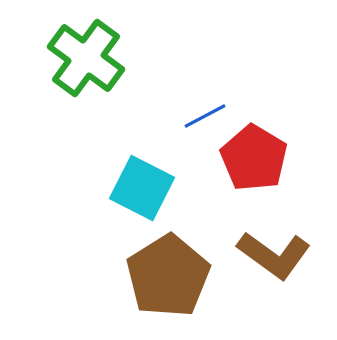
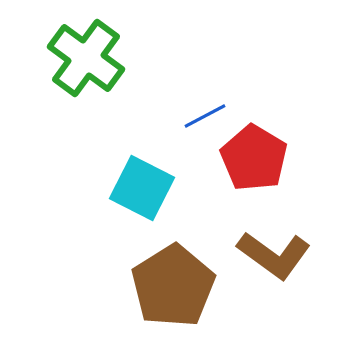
brown pentagon: moved 5 px right, 10 px down
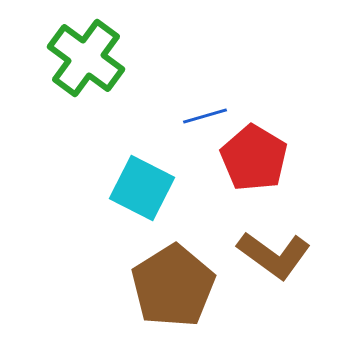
blue line: rotated 12 degrees clockwise
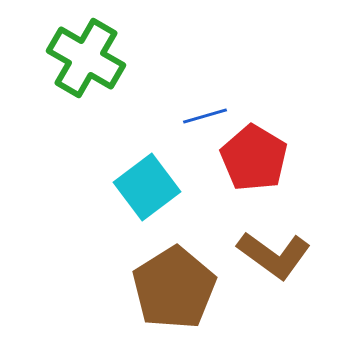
green cross: rotated 6 degrees counterclockwise
cyan square: moved 5 px right, 1 px up; rotated 26 degrees clockwise
brown pentagon: moved 1 px right, 2 px down
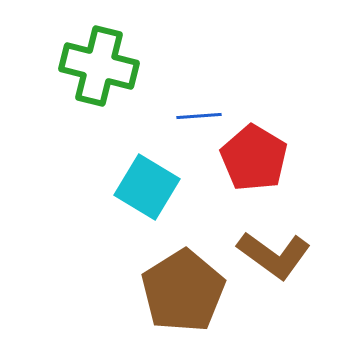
green cross: moved 13 px right, 8 px down; rotated 16 degrees counterclockwise
blue line: moved 6 px left; rotated 12 degrees clockwise
cyan square: rotated 22 degrees counterclockwise
brown pentagon: moved 9 px right, 3 px down
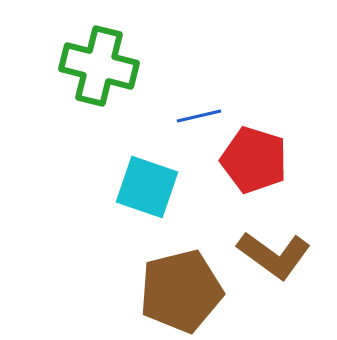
blue line: rotated 9 degrees counterclockwise
red pentagon: moved 2 px down; rotated 14 degrees counterclockwise
cyan square: rotated 12 degrees counterclockwise
brown pentagon: moved 2 px left; rotated 18 degrees clockwise
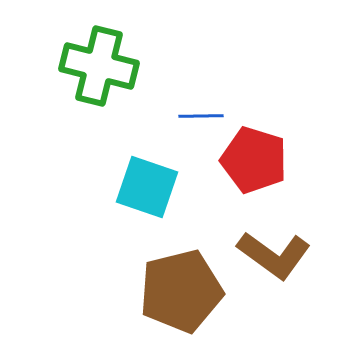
blue line: moved 2 px right; rotated 12 degrees clockwise
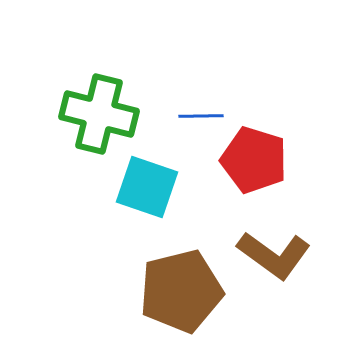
green cross: moved 48 px down
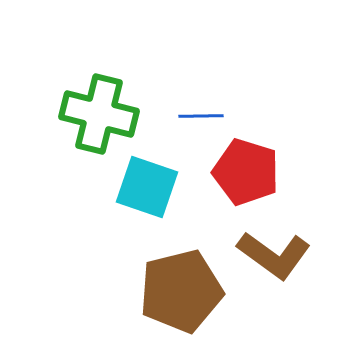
red pentagon: moved 8 px left, 12 px down
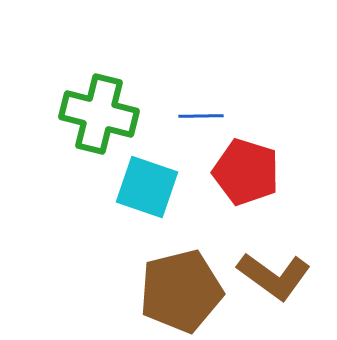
brown L-shape: moved 21 px down
